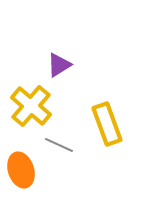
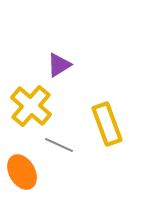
orange ellipse: moved 1 px right, 2 px down; rotated 12 degrees counterclockwise
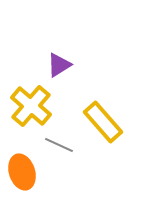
yellow rectangle: moved 4 px left, 2 px up; rotated 21 degrees counterclockwise
orange ellipse: rotated 12 degrees clockwise
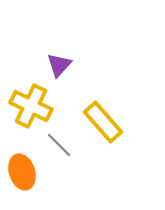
purple triangle: rotated 16 degrees counterclockwise
yellow cross: rotated 15 degrees counterclockwise
gray line: rotated 20 degrees clockwise
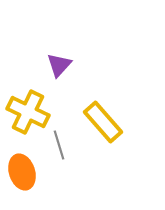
yellow cross: moved 3 px left, 6 px down
gray line: rotated 28 degrees clockwise
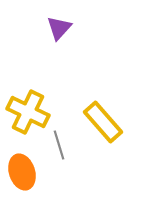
purple triangle: moved 37 px up
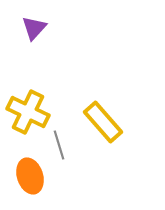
purple triangle: moved 25 px left
orange ellipse: moved 8 px right, 4 px down
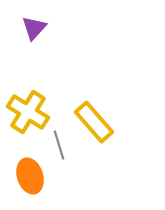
yellow cross: rotated 6 degrees clockwise
yellow rectangle: moved 9 px left
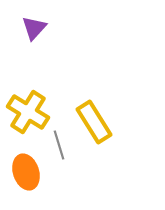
yellow rectangle: rotated 9 degrees clockwise
orange ellipse: moved 4 px left, 4 px up
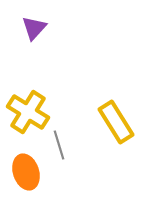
yellow rectangle: moved 22 px right
